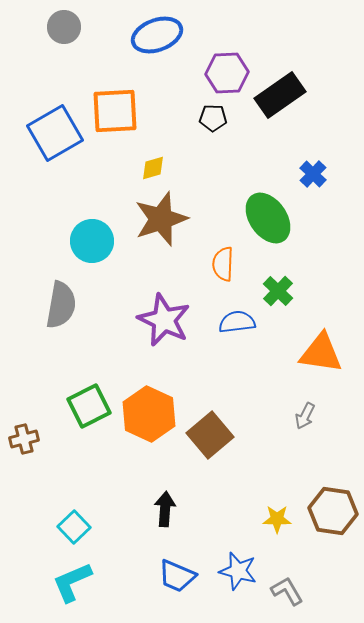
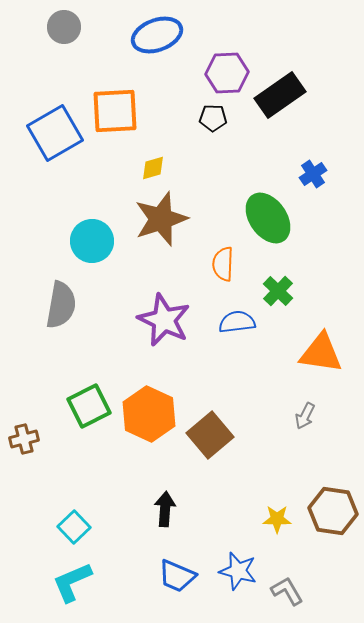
blue cross: rotated 12 degrees clockwise
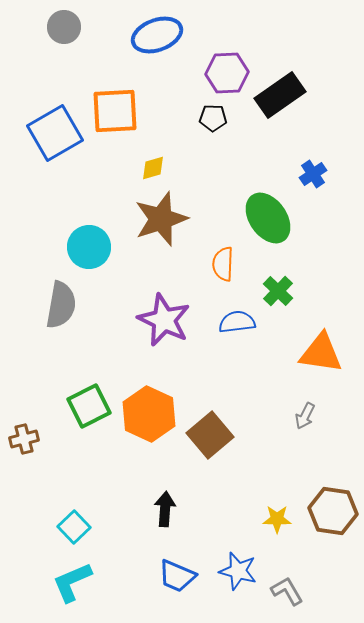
cyan circle: moved 3 px left, 6 px down
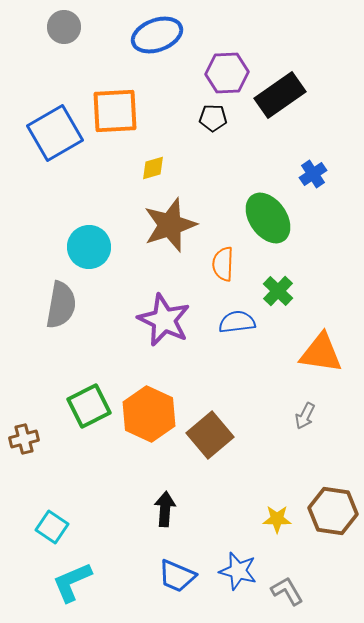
brown star: moved 9 px right, 6 px down
cyan square: moved 22 px left; rotated 12 degrees counterclockwise
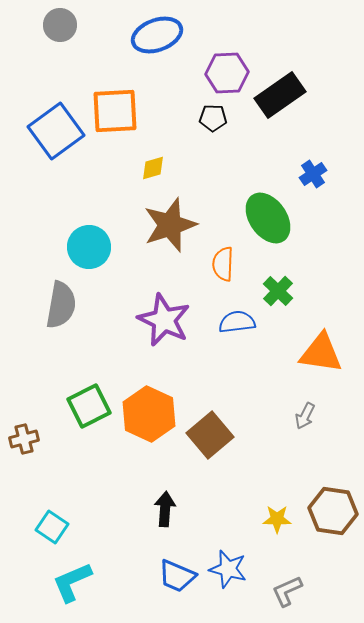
gray circle: moved 4 px left, 2 px up
blue square: moved 1 px right, 2 px up; rotated 6 degrees counterclockwise
blue star: moved 10 px left, 2 px up
gray L-shape: rotated 84 degrees counterclockwise
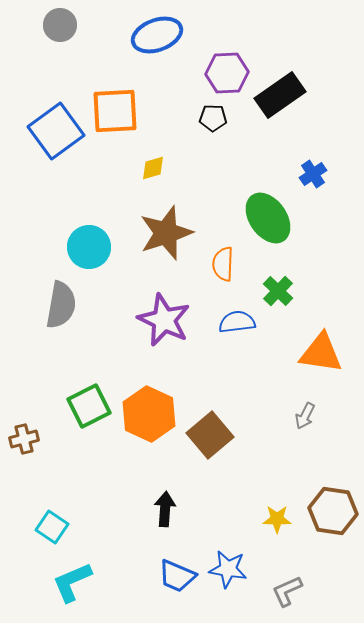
brown star: moved 4 px left, 8 px down
blue star: rotated 6 degrees counterclockwise
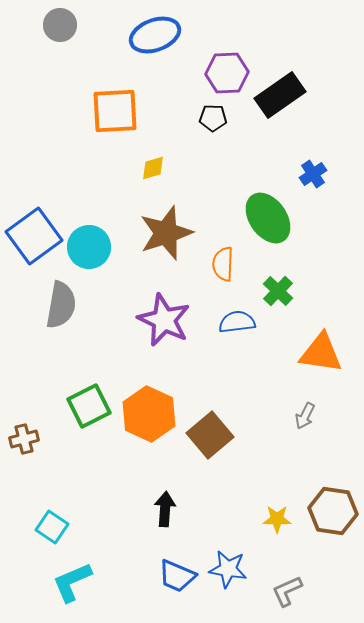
blue ellipse: moved 2 px left
blue square: moved 22 px left, 105 px down
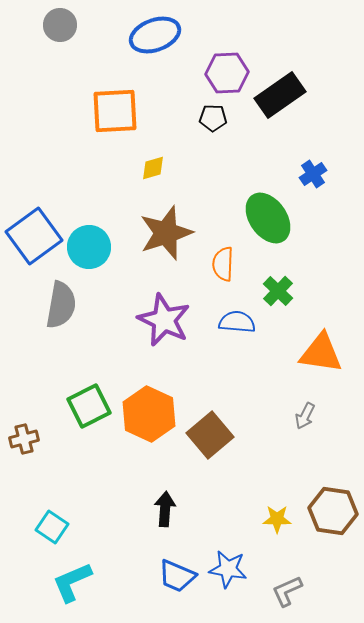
blue semicircle: rotated 12 degrees clockwise
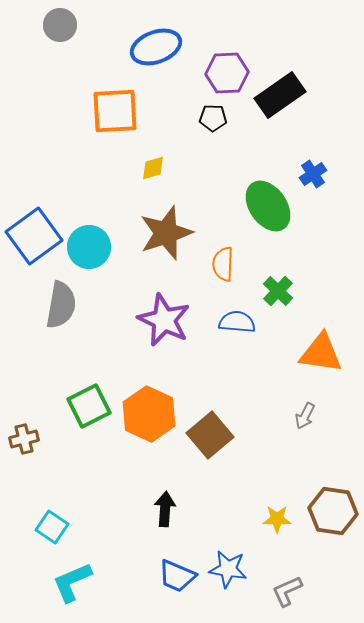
blue ellipse: moved 1 px right, 12 px down
green ellipse: moved 12 px up
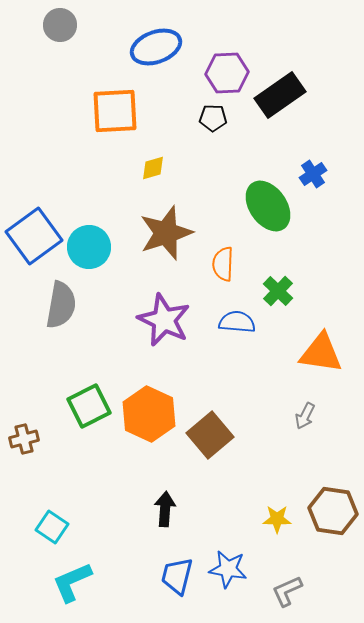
blue trapezoid: rotated 81 degrees clockwise
